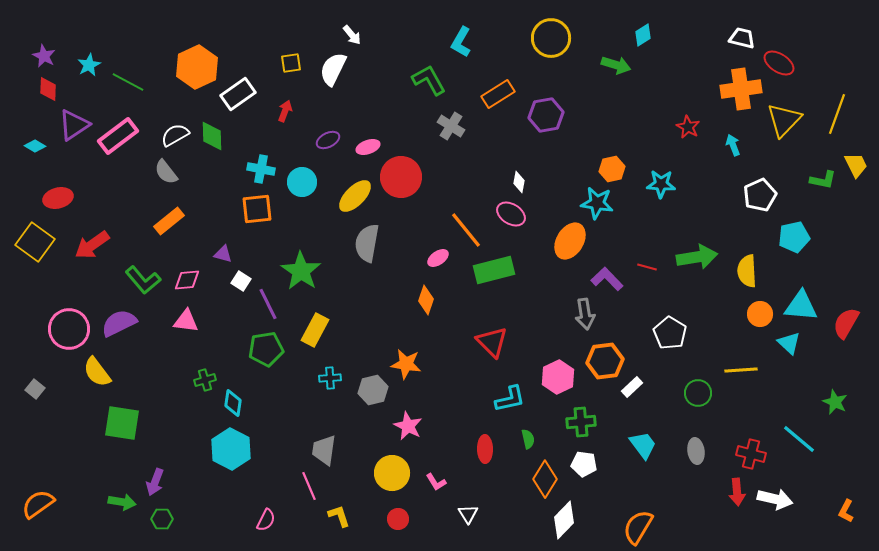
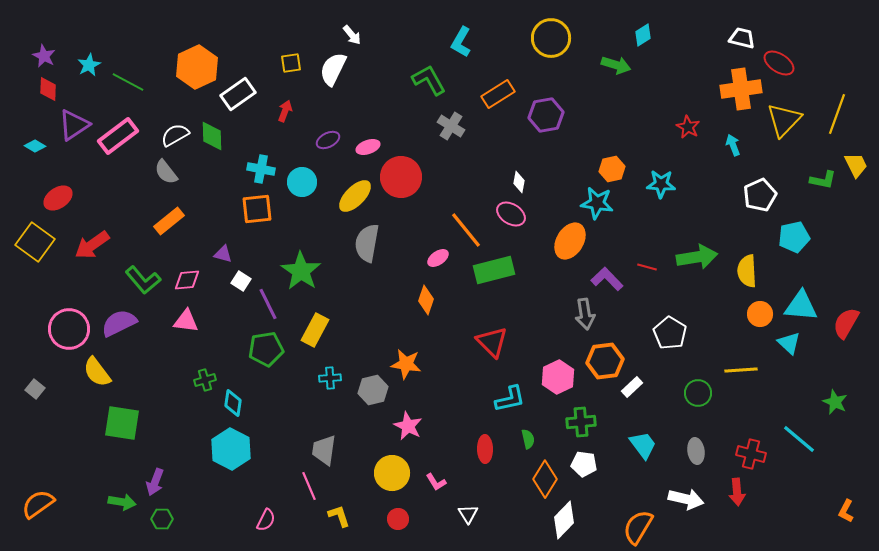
red ellipse at (58, 198): rotated 20 degrees counterclockwise
white arrow at (775, 499): moved 89 px left
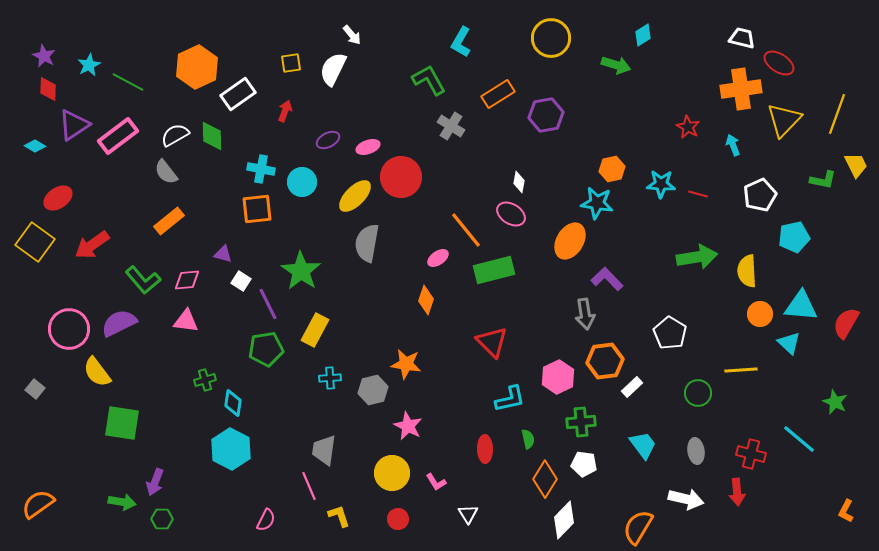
red line at (647, 267): moved 51 px right, 73 px up
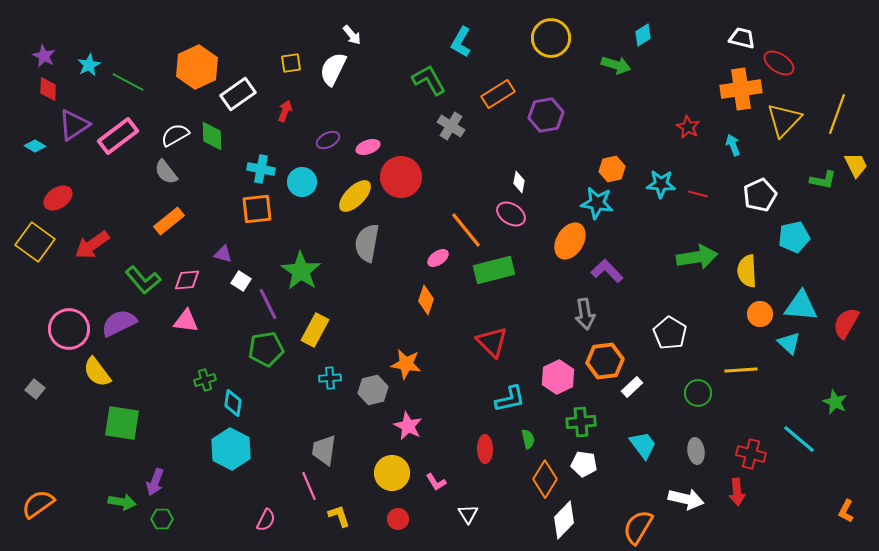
purple L-shape at (607, 279): moved 8 px up
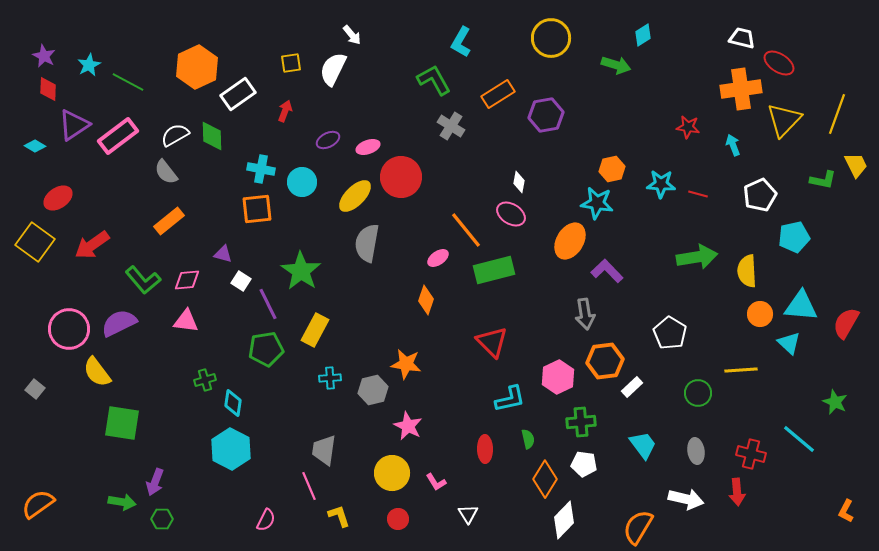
green L-shape at (429, 80): moved 5 px right
red star at (688, 127): rotated 20 degrees counterclockwise
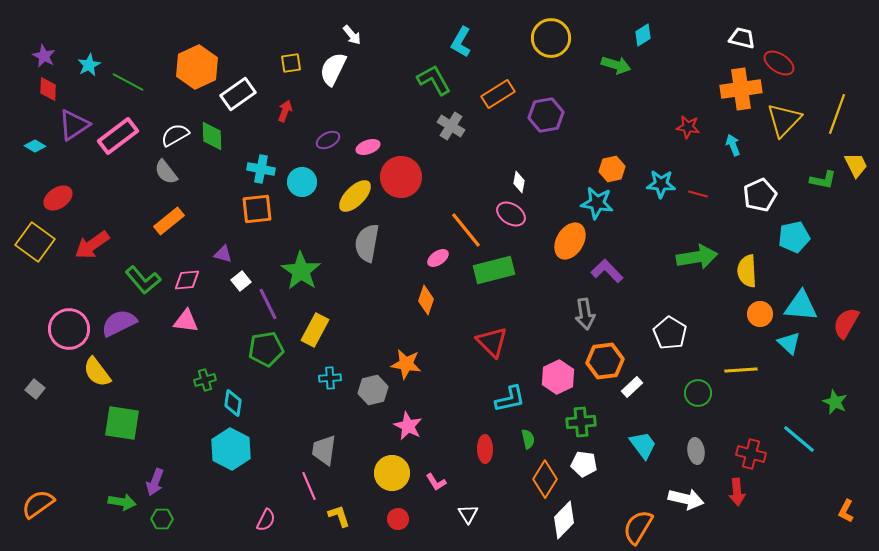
white square at (241, 281): rotated 18 degrees clockwise
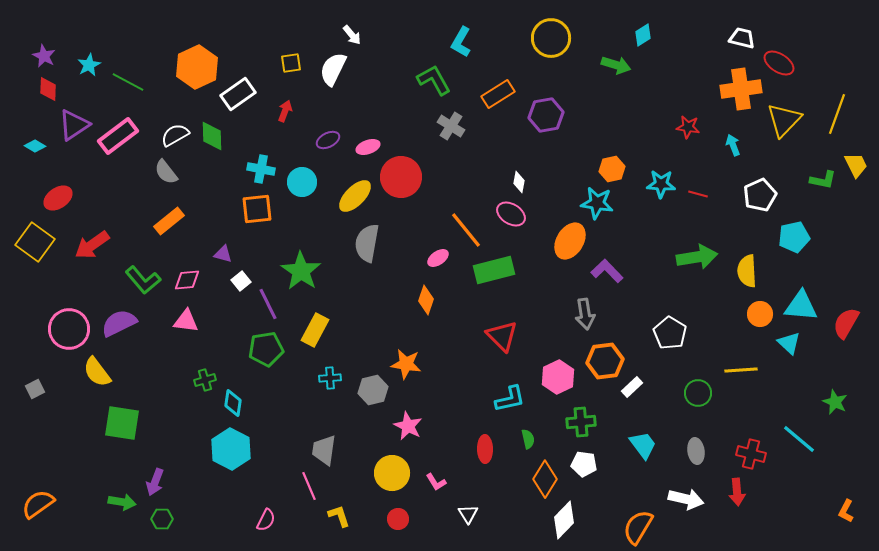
red triangle at (492, 342): moved 10 px right, 6 px up
gray square at (35, 389): rotated 24 degrees clockwise
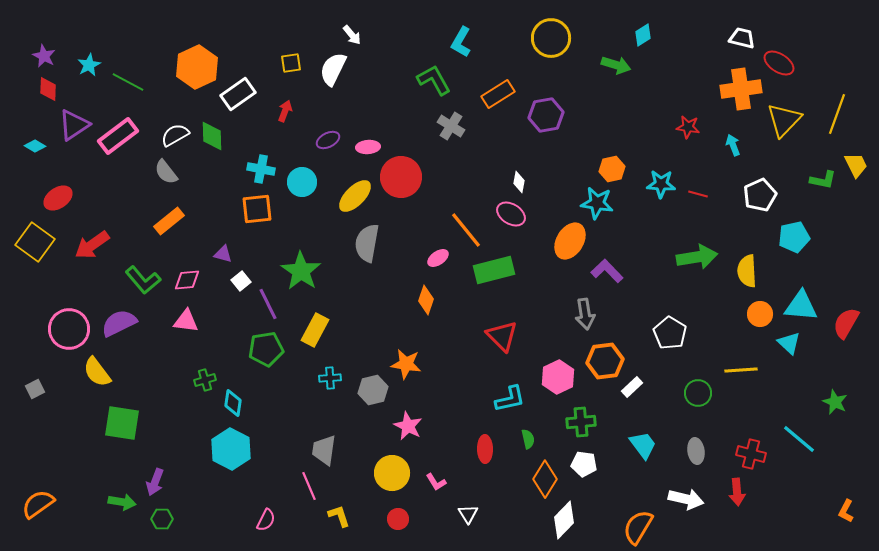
pink ellipse at (368, 147): rotated 15 degrees clockwise
